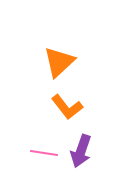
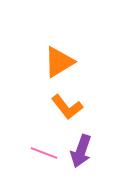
orange triangle: rotated 12 degrees clockwise
pink line: rotated 12 degrees clockwise
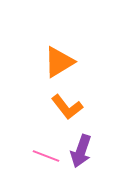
pink line: moved 2 px right, 3 px down
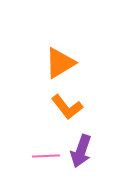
orange triangle: moved 1 px right, 1 px down
pink line: rotated 24 degrees counterclockwise
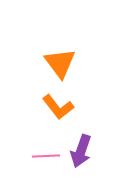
orange triangle: rotated 36 degrees counterclockwise
orange L-shape: moved 9 px left
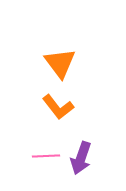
purple arrow: moved 7 px down
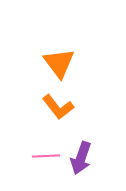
orange triangle: moved 1 px left
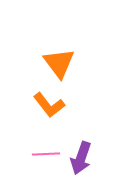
orange L-shape: moved 9 px left, 2 px up
pink line: moved 2 px up
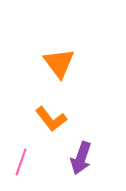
orange L-shape: moved 2 px right, 14 px down
pink line: moved 25 px left, 8 px down; rotated 68 degrees counterclockwise
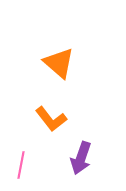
orange triangle: rotated 12 degrees counterclockwise
pink line: moved 3 px down; rotated 8 degrees counterclockwise
